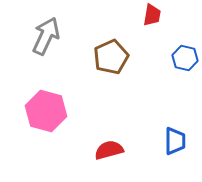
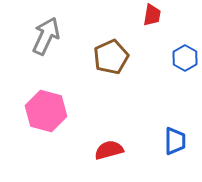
blue hexagon: rotated 15 degrees clockwise
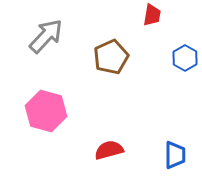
gray arrow: rotated 18 degrees clockwise
blue trapezoid: moved 14 px down
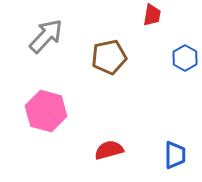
brown pentagon: moved 2 px left; rotated 12 degrees clockwise
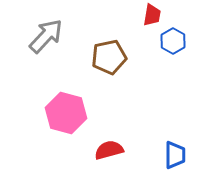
blue hexagon: moved 12 px left, 17 px up
pink hexagon: moved 20 px right, 2 px down
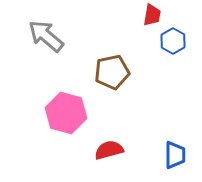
gray arrow: rotated 93 degrees counterclockwise
brown pentagon: moved 3 px right, 15 px down
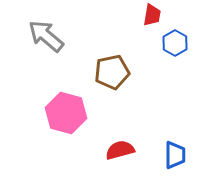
blue hexagon: moved 2 px right, 2 px down
red semicircle: moved 11 px right
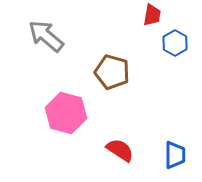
brown pentagon: rotated 28 degrees clockwise
red semicircle: rotated 48 degrees clockwise
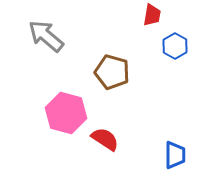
blue hexagon: moved 3 px down
red semicircle: moved 15 px left, 11 px up
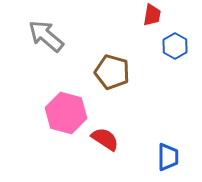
blue trapezoid: moved 7 px left, 2 px down
